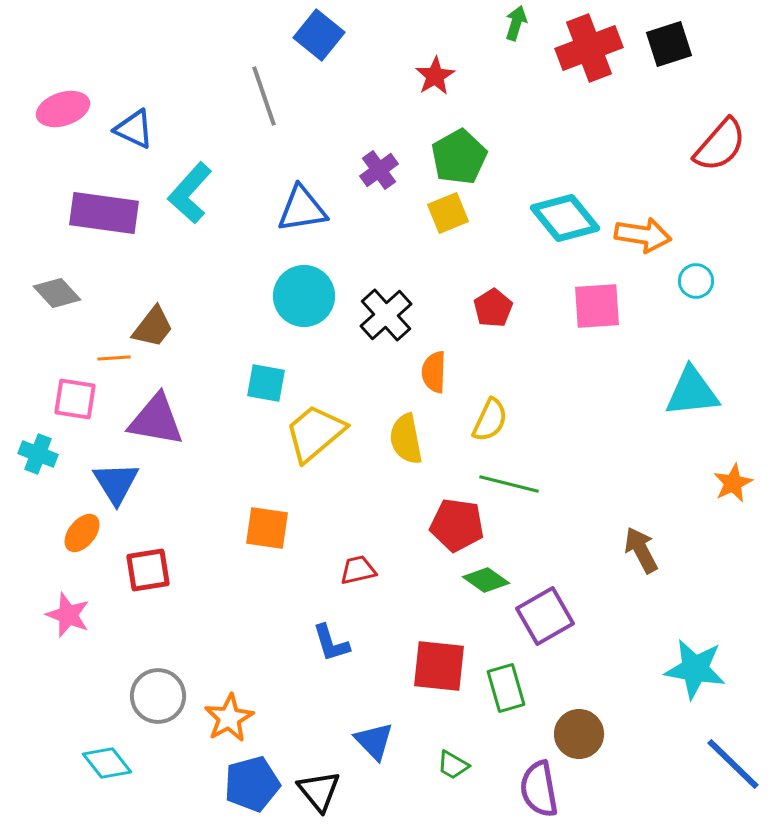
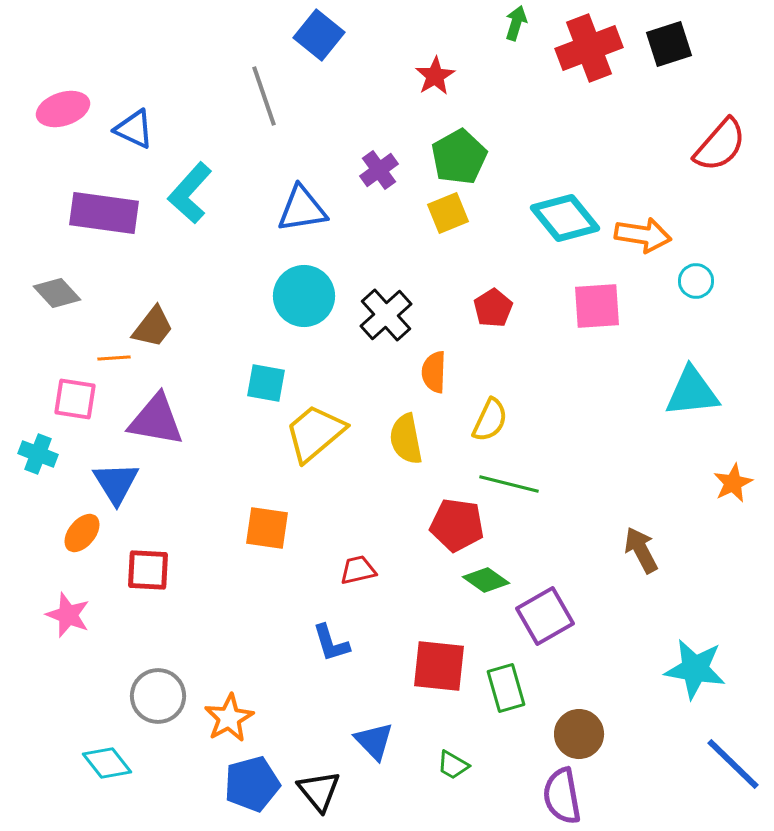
red square at (148, 570): rotated 12 degrees clockwise
purple semicircle at (539, 789): moved 23 px right, 7 px down
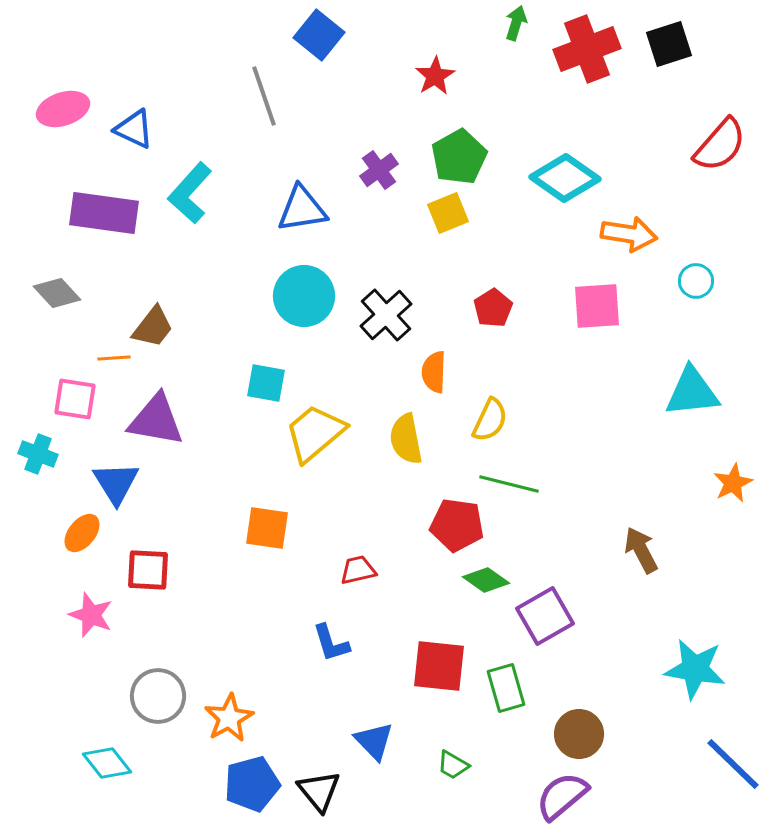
red cross at (589, 48): moved 2 px left, 1 px down
cyan diamond at (565, 218): moved 40 px up; rotated 16 degrees counterclockwise
orange arrow at (643, 235): moved 14 px left, 1 px up
pink star at (68, 615): moved 23 px right
purple semicircle at (562, 796): rotated 60 degrees clockwise
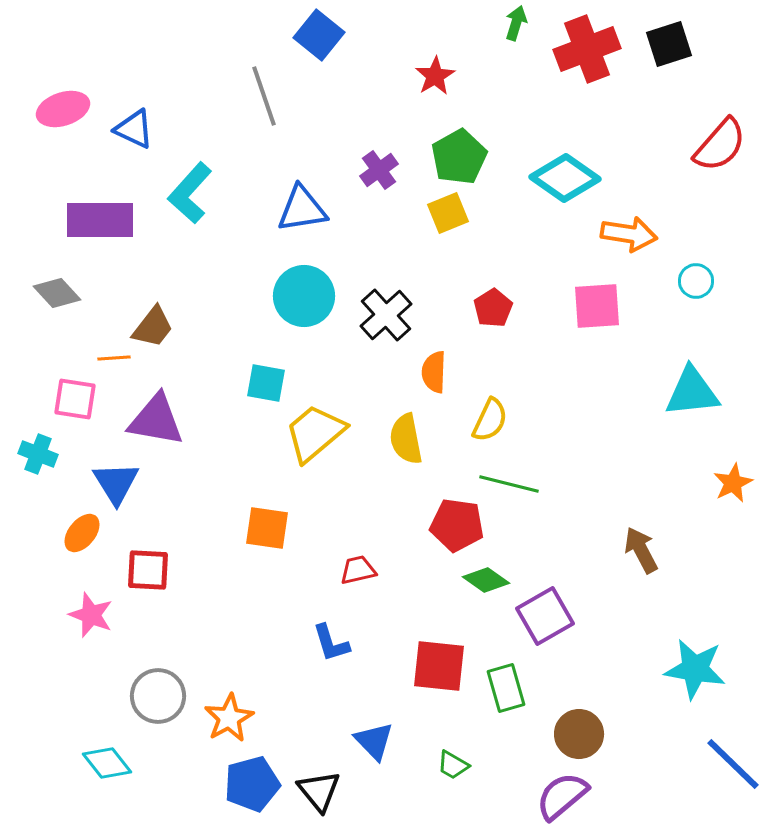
purple rectangle at (104, 213): moved 4 px left, 7 px down; rotated 8 degrees counterclockwise
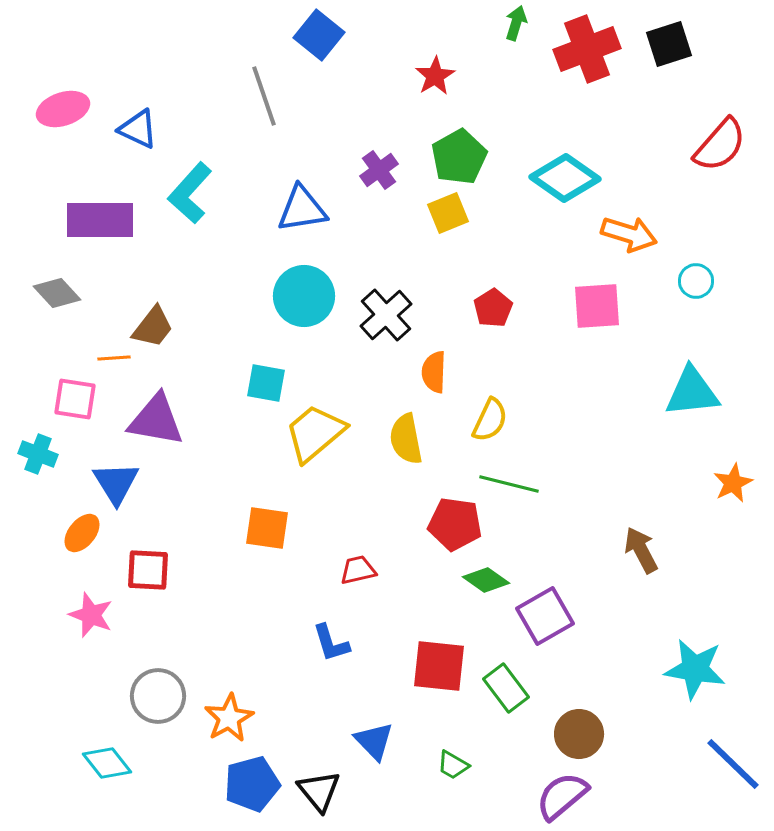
blue triangle at (134, 129): moved 4 px right
orange arrow at (629, 234): rotated 8 degrees clockwise
red pentagon at (457, 525): moved 2 px left, 1 px up
green rectangle at (506, 688): rotated 21 degrees counterclockwise
